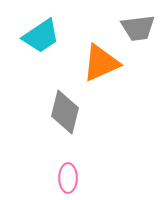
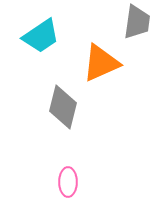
gray trapezoid: moved 1 px left, 6 px up; rotated 75 degrees counterclockwise
gray diamond: moved 2 px left, 5 px up
pink ellipse: moved 4 px down
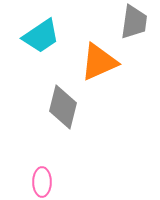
gray trapezoid: moved 3 px left
orange triangle: moved 2 px left, 1 px up
pink ellipse: moved 26 px left
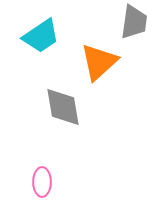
orange triangle: rotated 18 degrees counterclockwise
gray diamond: rotated 24 degrees counterclockwise
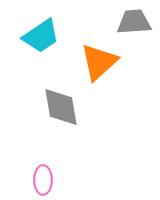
gray trapezoid: rotated 102 degrees counterclockwise
gray diamond: moved 2 px left
pink ellipse: moved 1 px right, 2 px up
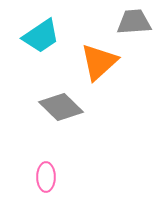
gray diamond: rotated 36 degrees counterclockwise
pink ellipse: moved 3 px right, 3 px up
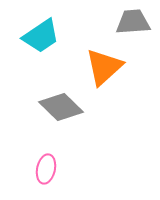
gray trapezoid: moved 1 px left
orange triangle: moved 5 px right, 5 px down
pink ellipse: moved 8 px up; rotated 12 degrees clockwise
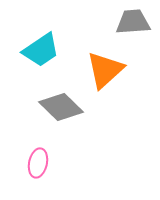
cyan trapezoid: moved 14 px down
orange triangle: moved 1 px right, 3 px down
pink ellipse: moved 8 px left, 6 px up
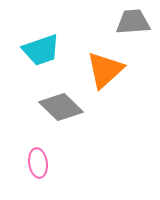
cyan trapezoid: rotated 15 degrees clockwise
pink ellipse: rotated 20 degrees counterclockwise
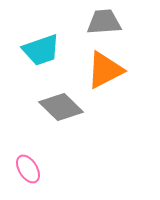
gray trapezoid: moved 29 px left
orange triangle: rotated 15 degrees clockwise
pink ellipse: moved 10 px left, 6 px down; rotated 24 degrees counterclockwise
